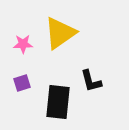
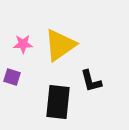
yellow triangle: moved 12 px down
purple square: moved 10 px left, 6 px up; rotated 36 degrees clockwise
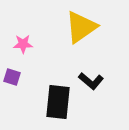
yellow triangle: moved 21 px right, 18 px up
black L-shape: rotated 35 degrees counterclockwise
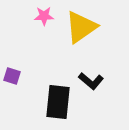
pink star: moved 21 px right, 28 px up
purple square: moved 1 px up
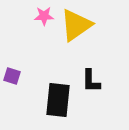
yellow triangle: moved 5 px left, 2 px up
black L-shape: rotated 50 degrees clockwise
black rectangle: moved 2 px up
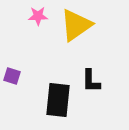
pink star: moved 6 px left
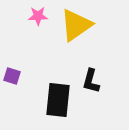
black L-shape: rotated 15 degrees clockwise
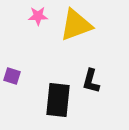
yellow triangle: rotated 15 degrees clockwise
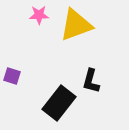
pink star: moved 1 px right, 1 px up
black rectangle: moved 1 px right, 3 px down; rotated 32 degrees clockwise
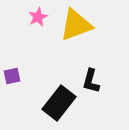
pink star: moved 1 px left, 2 px down; rotated 24 degrees counterclockwise
purple square: rotated 30 degrees counterclockwise
